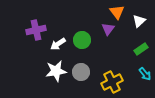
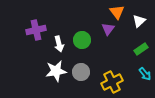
white arrow: moved 1 px right; rotated 70 degrees counterclockwise
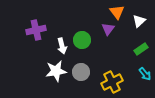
white arrow: moved 3 px right, 2 px down
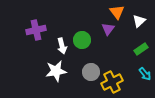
gray circle: moved 10 px right
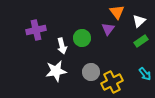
green circle: moved 2 px up
green rectangle: moved 8 px up
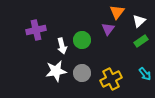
orange triangle: rotated 14 degrees clockwise
green circle: moved 2 px down
gray circle: moved 9 px left, 1 px down
yellow cross: moved 1 px left, 3 px up
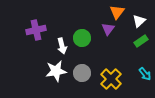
green circle: moved 2 px up
yellow cross: rotated 20 degrees counterclockwise
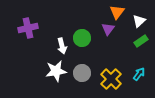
purple cross: moved 8 px left, 2 px up
cyan arrow: moved 6 px left; rotated 104 degrees counterclockwise
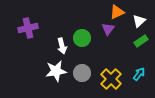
orange triangle: rotated 28 degrees clockwise
